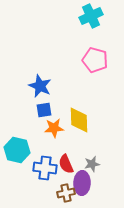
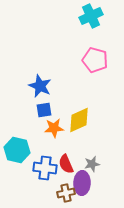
yellow diamond: rotated 68 degrees clockwise
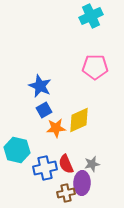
pink pentagon: moved 7 px down; rotated 15 degrees counterclockwise
blue square: rotated 21 degrees counterclockwise
orange star: moved 2 px right
blue cross: rotated 20 degrees counterclockwise
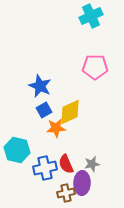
yellow diamond: moved 9 px left, 8 px up
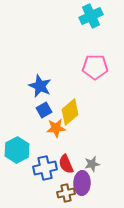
yellow diamond: rotated 16 degrees counterclockwise
cyan hexagon: rotated 20 degrees clockwise
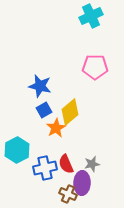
blue star: rotated 10 degrees counterclockwise
orange star: rotated 24 degrees counterclockwise
brown cross: moved 2 px right, 1 px down; rotated 36 degrees clockwise
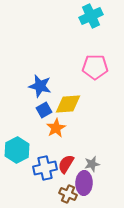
yellow diamond: moved 2 px left, 8 px up; rotated 36 degrees clockwise
red semicircle: rotated 54 degrees clockwise
purple ellipse: moved 2 px right
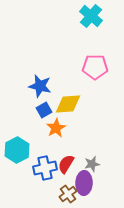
cyan cross: rotated 25 degrees counterclockwise
brown cross: rotated 30 degrees clockwise
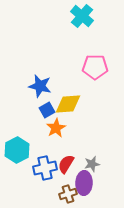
cyan cross: moved 9 px left
blue square: moved 3 px right
brown cross: rotated 18 degrees clockwise
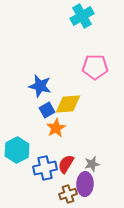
cyan cross: rotated 20 degrees clockwise
purple ellipse: moved 1 px right, 1 px down
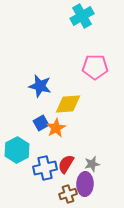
blue square: moved 6 px left, 13 px down
